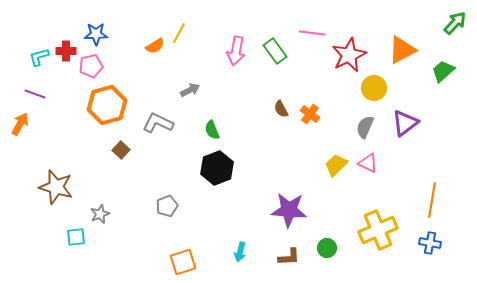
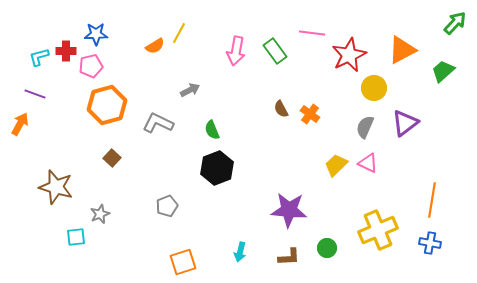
brown square: moved 9 px left, 8 px down
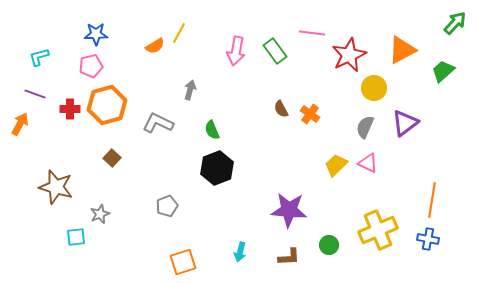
red cross: moved 4 px right, 58 px down
gray arrow: rotated 48 degrees counterclockwise
blue cross: moved 2 px left, 4 px up
green circle: moved 2 px right, 3 px up
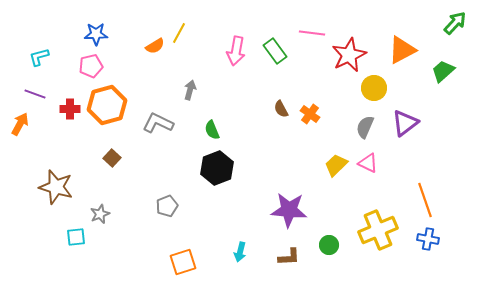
orange line: moved 7 px left; rotated 28 degrees counterclockwise
